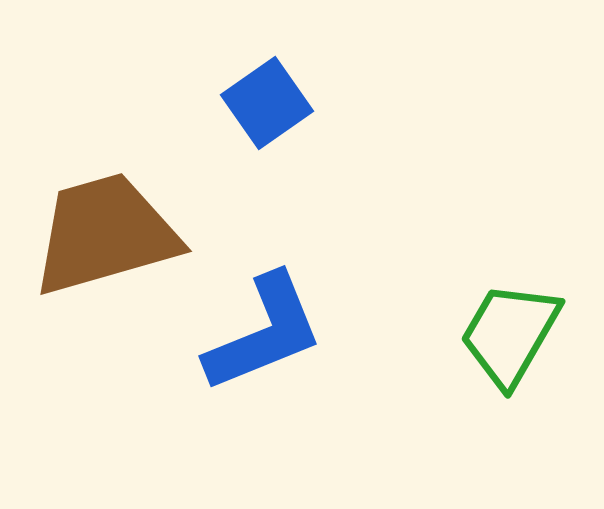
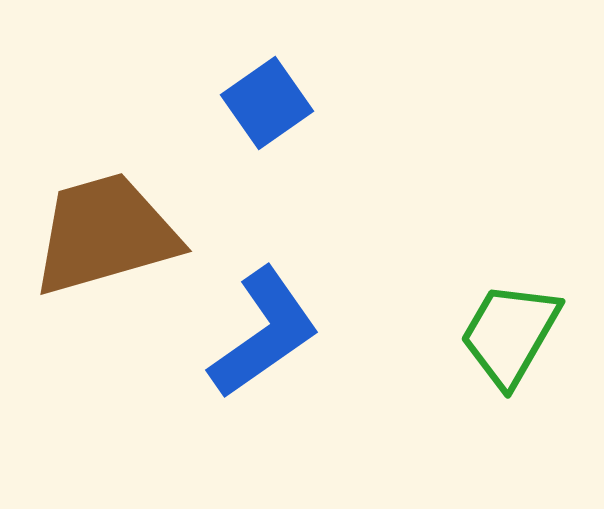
blue L-shape: rotated 13 degrees counterclockwise
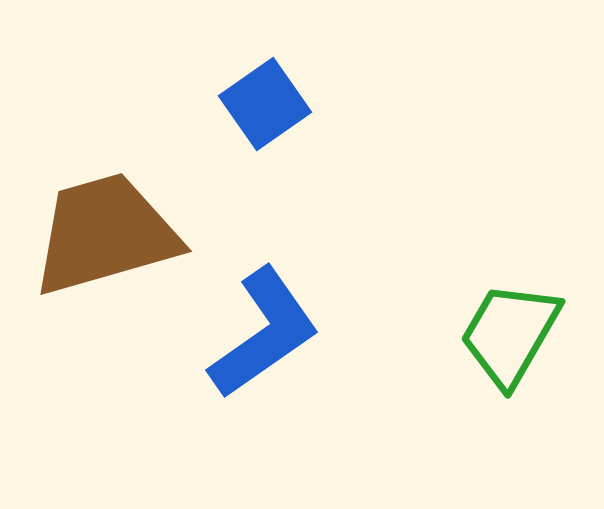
blue square: moved 2 px left, 1 px down
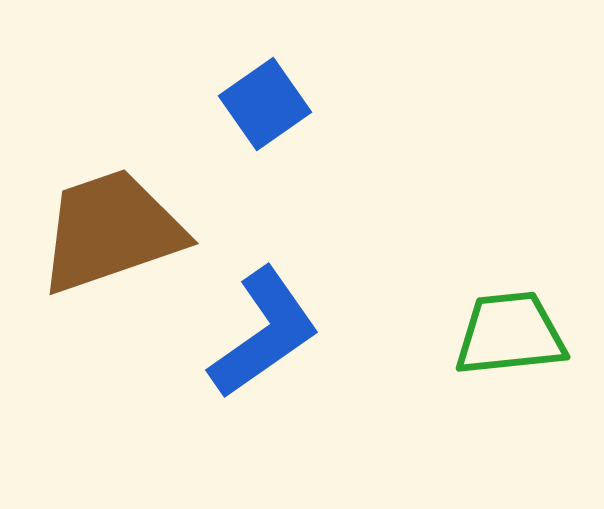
brown trapezoid: moved 6 px right, 3 px up; rotated 3 degrees counterclockwise
green trapezoid: rotated 54 degrees clockwise
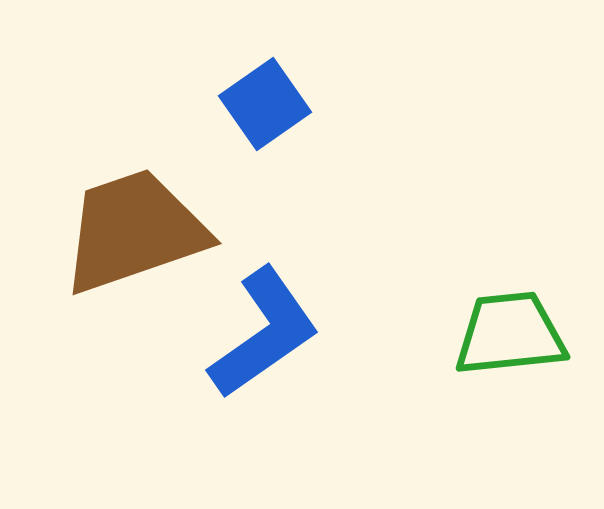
brown trapezoid: moved 23 px right
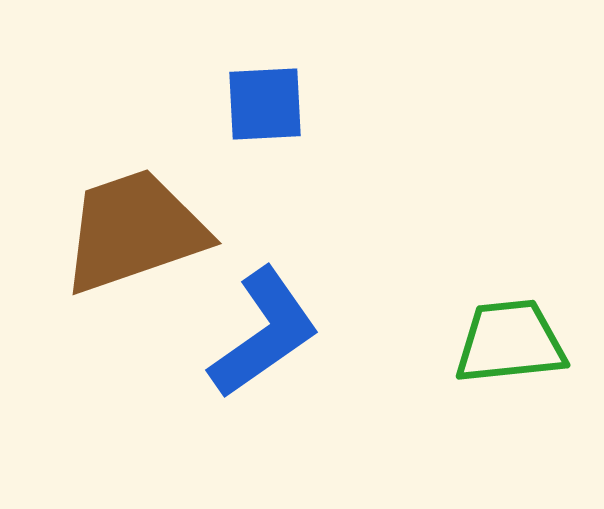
blue square: rotated 32 degrees clockwise
green trapezoid: moved 8 px down
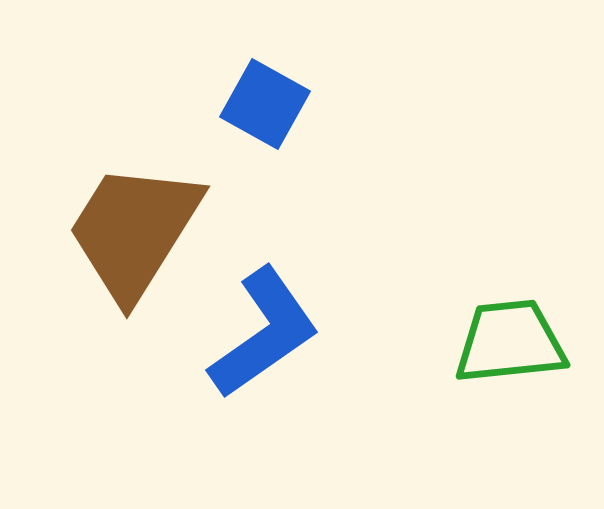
blue square: rotated 32 degrees clockwise
brown trapezoid: rotated 39 degrees counterclockwise
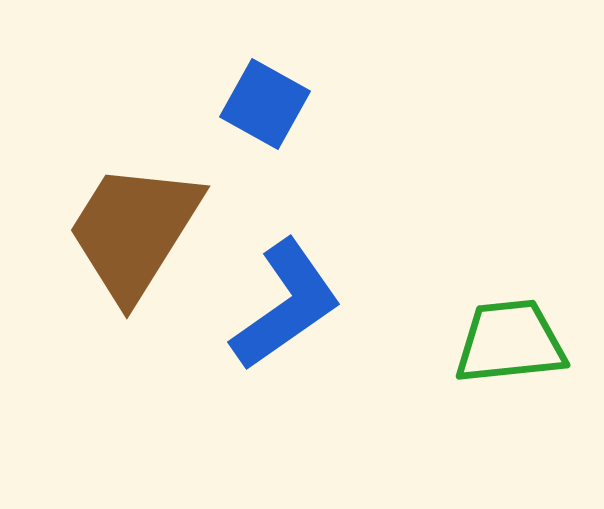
blue L-shape: moved 22 px right, 28 px up
